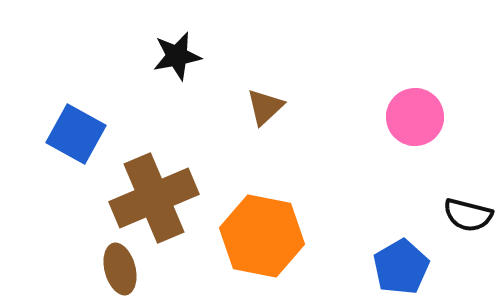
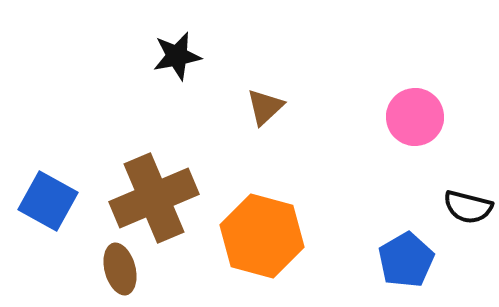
blue square: moved 28 px left, 67 px down
black semicircle: moved 8 px up
orange hexagon: rotated 4 degrees clockwise
blue pentagon: moved 5 px right, 7 px up
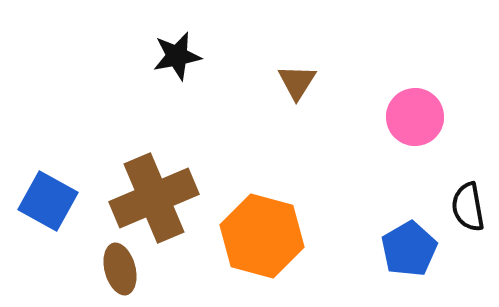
brown triangle: moved 32 px right, 25 px up; rotated 15 degrees counterclockwise
black semicircle: rotated 66 degrees clockwise
blue pentagon: moved 3 px right, 11 px up
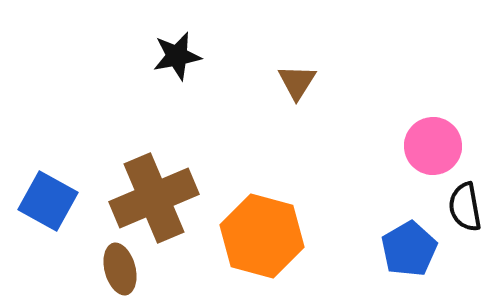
pink circle: moved 18 px right, 29 px down
black semicircle: moved 3 px left
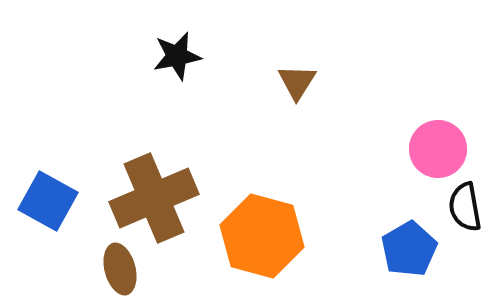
pink circle: moved 5 px right, 3 px down
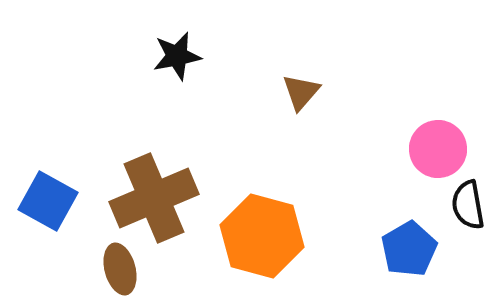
brown triangle: moved 4 px right, 10 px down; rotated 9 degrees clockwise
black semicircle: moved 3 px right, 2 px up
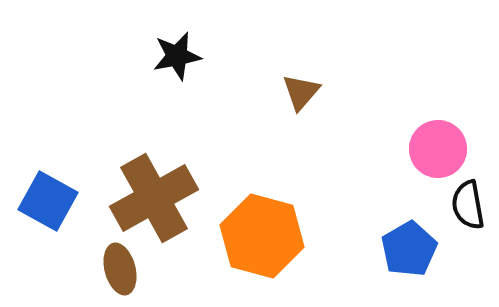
brown cross: rotated 6 degrees counterclockwise
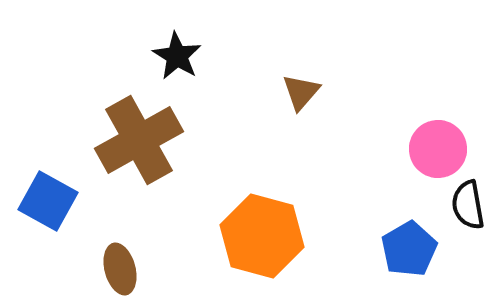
black star: rotated 30 degrees counterclockwise
brown cross: moved 15 px left, 58 px up
